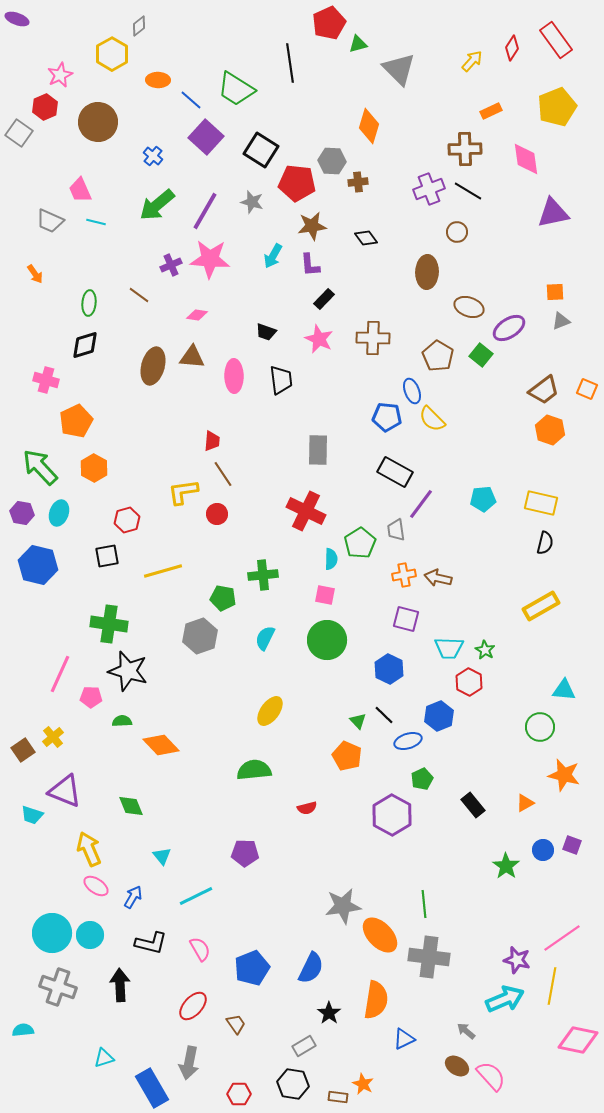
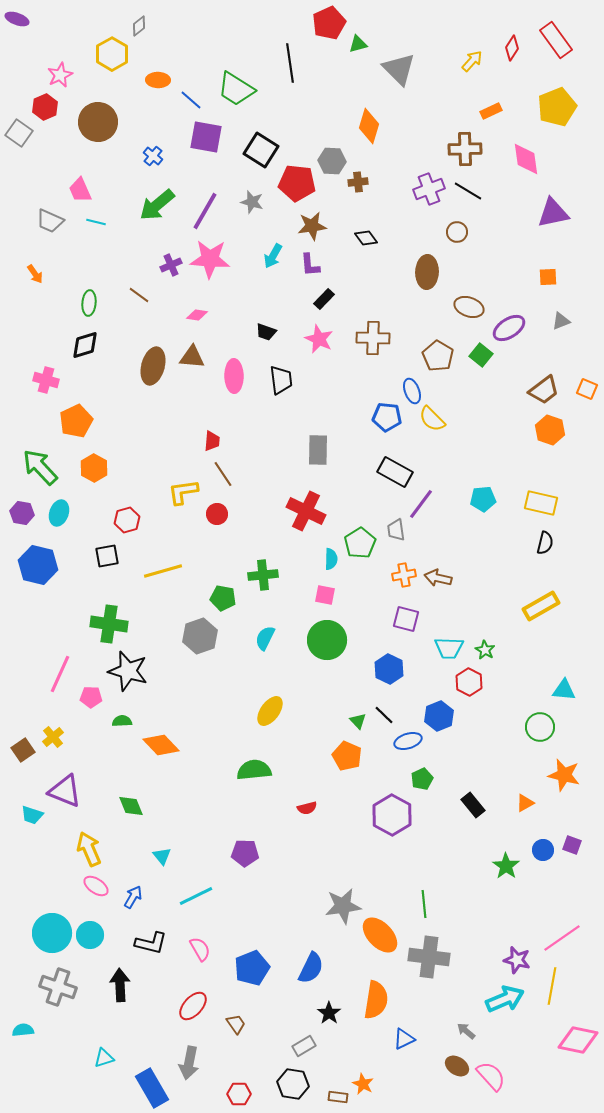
purple square at (206, 137): rotated 32 degrees counterclockwise
orange square at (555, 292): moved 7 px left, 15 px up
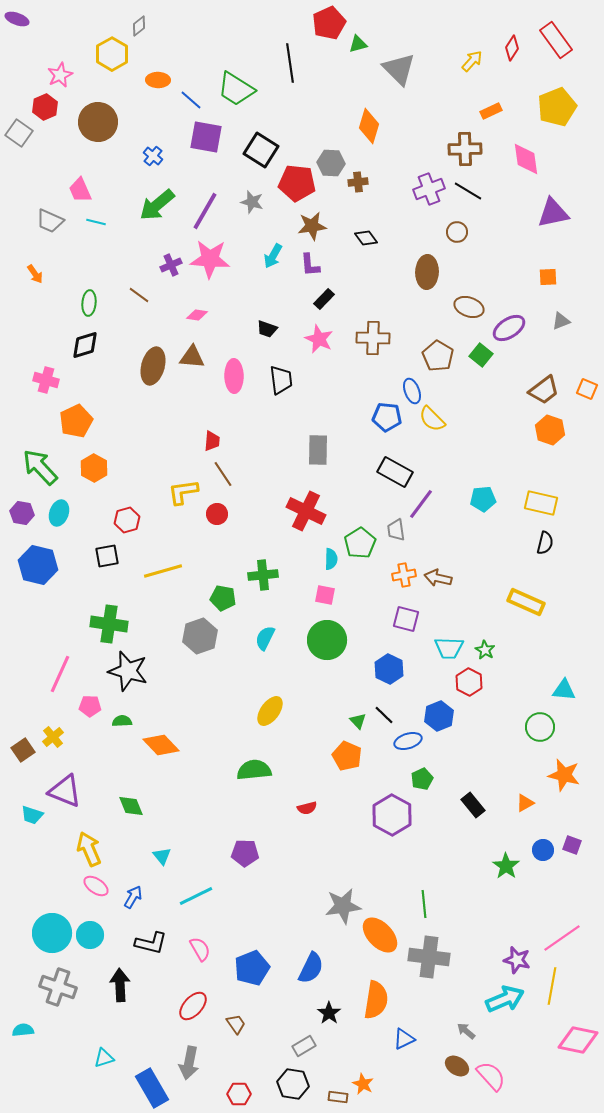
gray hexagon at (332, 161): moved 1 px left, 2 px down
black trapezoid at (266, 332): moved 1 px right, 3 px up
yellow rectangle at (541, 606): moved 15 px left, 4 px up; rotated 54 degrees clockwise
pink pentagon at (91, 697): moved 1 px left, 9 px down
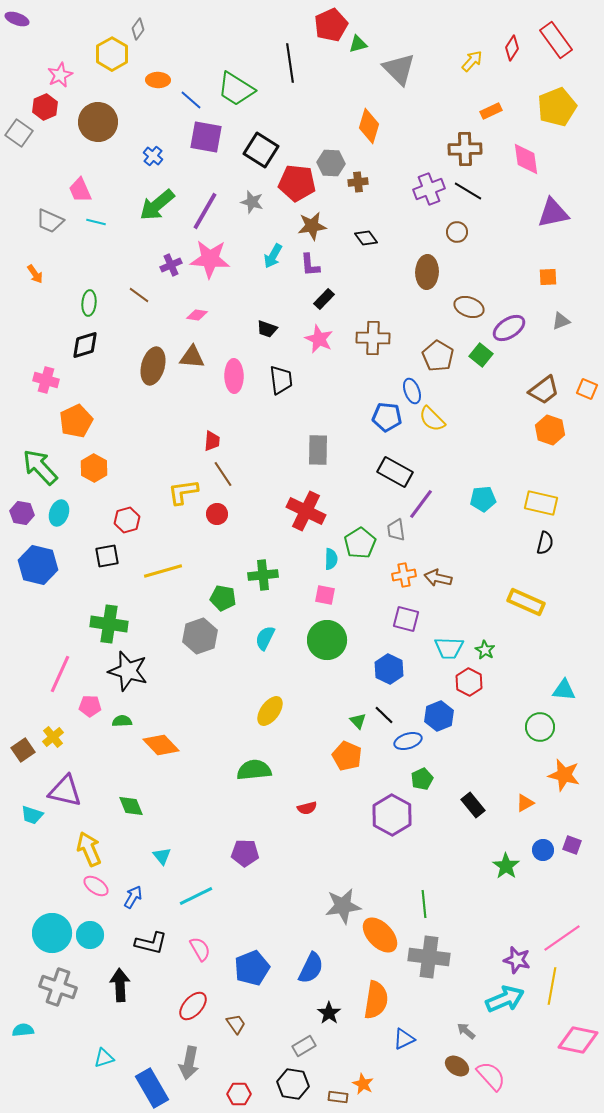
red pentagon at (329, 23): moved 2 px right, 2 px down
gray diamond at (139, 26): moved 1 px left, 3 px down; rotated 15 degrees counterclockwise
purple triangle at (65, 791): rotated 9 degrees counterclockwise
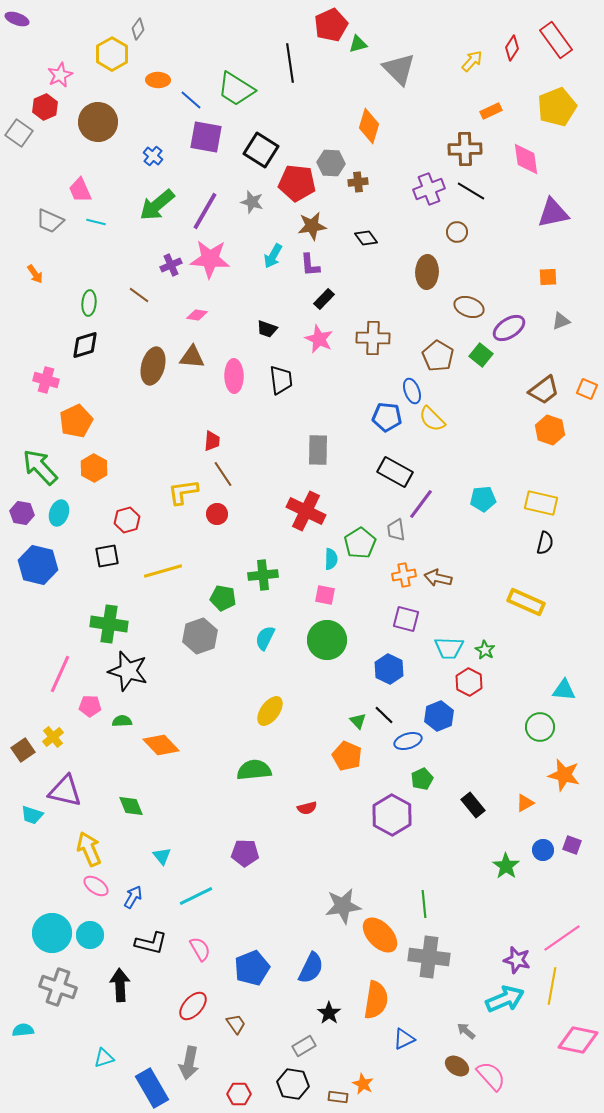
black line at (468, 191): moved 3 px right
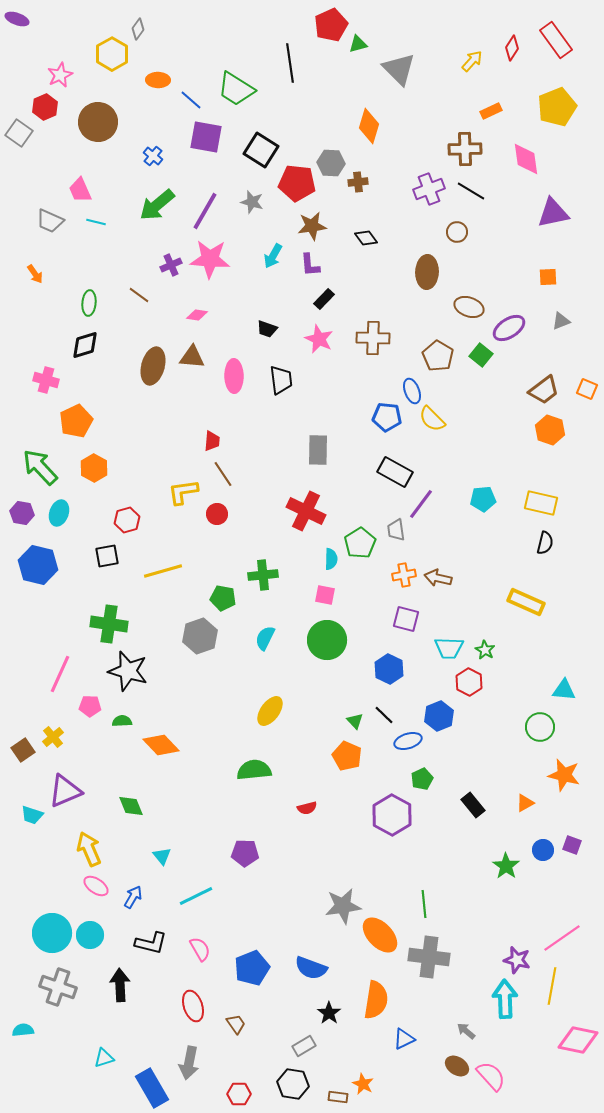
green triangle at (358, 721): moved 3 px left
purple triangle at (65, 791): rotated 36 degrees counterclockwise
blue semicircle at (311, 968): rotated 84 degrees clockwise
cyan arrow at (505, 999): rotated 69 degrees counterclockwise
red ellipse at (193, 1006): rotated 60 degrees counterclockwise
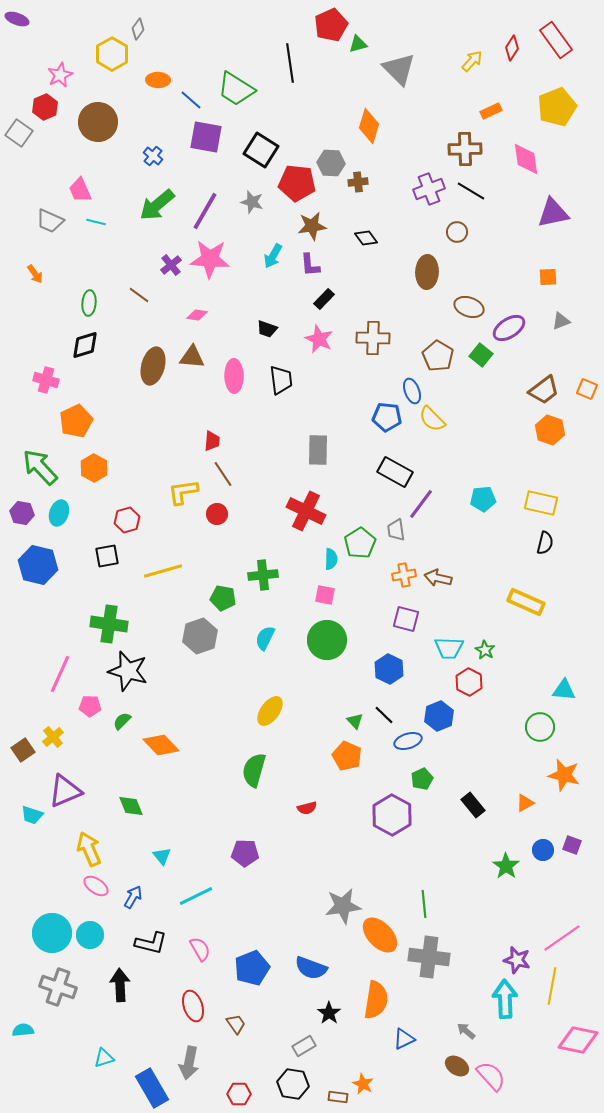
purple cross at (171, 265): rotated 15 degrees counterclockwise
green semicircle at (122, 721): rotated 42 degrees counterclockwise
green semicircle at (254, 770): rotated 68 degrees counterclockwise
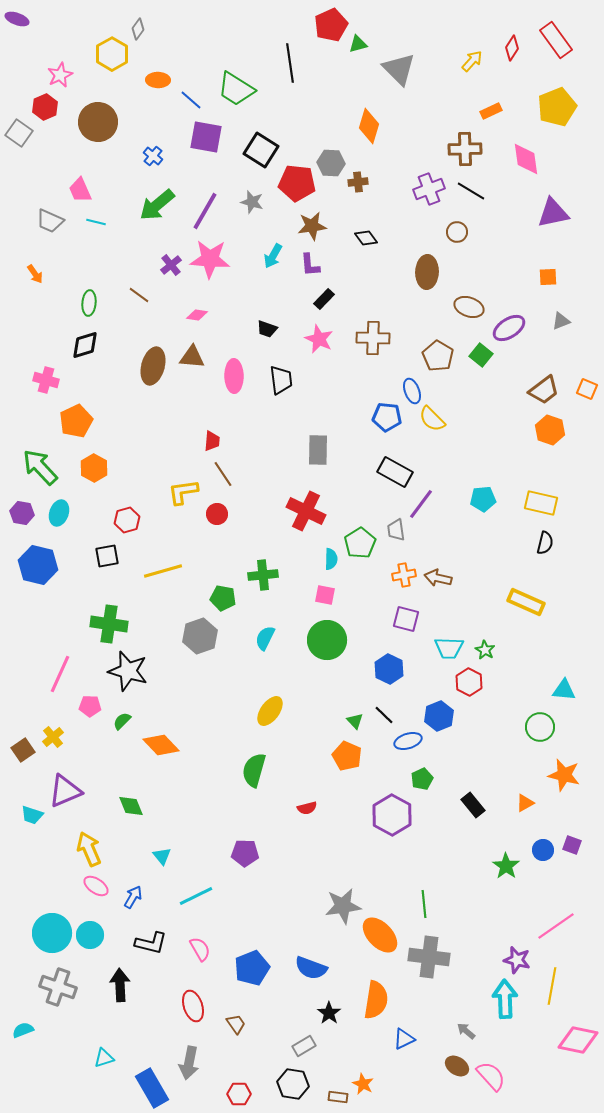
pink line at (562, 938): moved 6 px left, 12 px up
cyan semicircle at (23, 1030): rotated 15 degrees counterclockwise
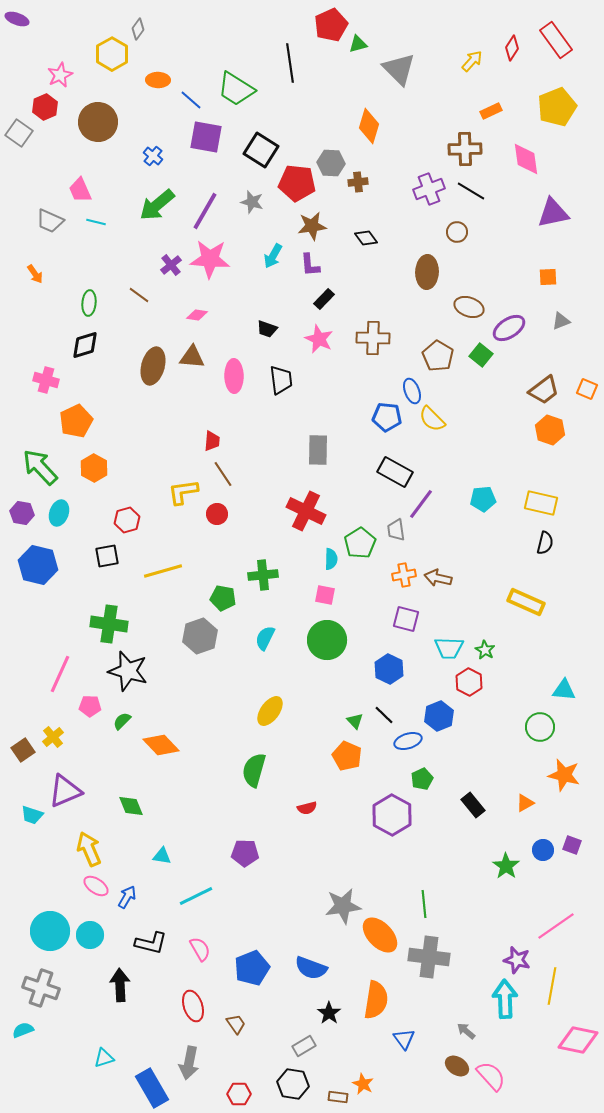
cyan triangle at (162, 856): rotated 42 degrees counterclockwise
blue arrow at (133, 897): moved 6 px left
cyan circle at (52, 933): moved 2 px left, 2 px up
gray cross at (58, 987): moved 17 px left, 1 px down
blue triangle at (404, 1039): rotated 40 degrees counterclockwise
